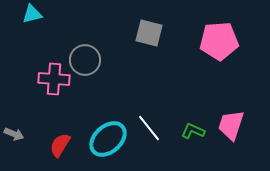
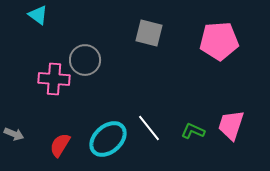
cyan triangle: moved 6 px right, 1 px down; rotated 50 degrees clockwise
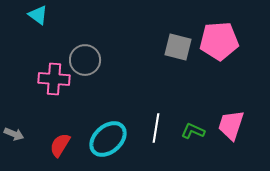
gray square: moved 29 px right, 14 px down
white line: moved 7 px right; rotated 48 degrees clockwise
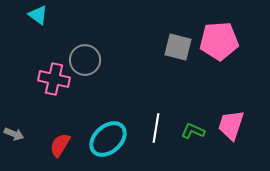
pink cross: rotated 8 degrees clockwise
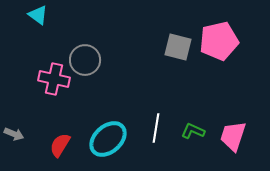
pink pentagon: rotated 9 degrees counterclockwise
pink trapezoid: moved 2 px right, 11 px down
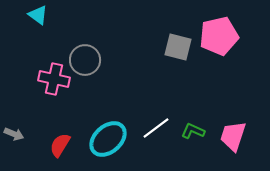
pink pentagon: moved 5 px up
white line: rotated 44 degrees clockwise
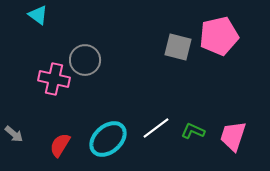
gray arrow: rotated 18 degrees clockwise
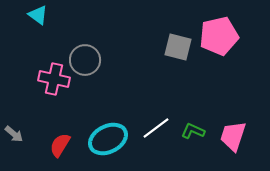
cyan ellipse: rotated 15 degrees clockwise
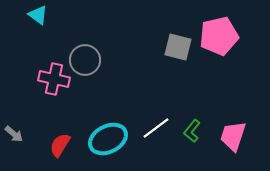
green L-shape: moved 1 px left; rotated 75 degrees counterclockwise
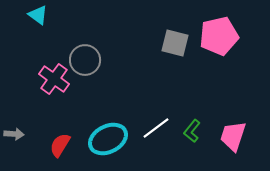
gray square: moved 3 px left, 4 px up
pink cross: rotated 24 degrees clockwise
gray arrow: rotated 36 degrees counterclockwise
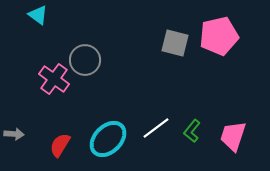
cyan ellipse: rotated 18 degrees counterclockwise
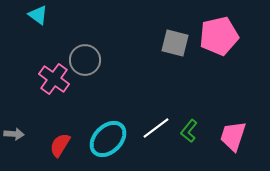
green L-shape: moved 3 px left
